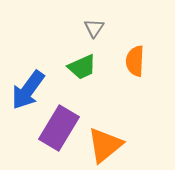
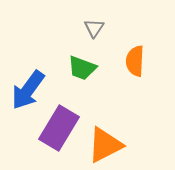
green trapezoid: moved 1 px down; rotated 44 degrees clockwise
orange triangle: rotated 12 degrees clockwise
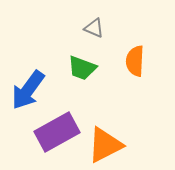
gray triangle: rotated 40 degrees counterclockwise
purple rectangle: moved 2 px left, 4 px down; rotated 30 degrees clockwise
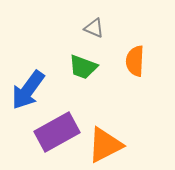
green trapezoid: moved 1 px right, 1 px up
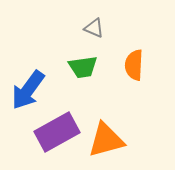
orange semicircle: moved 1 px left, 4 px down
green trapezoid: rotated 28 degrees counterclockwise
orange triangle: moved 1 px right, 5 px up; rotated 12 degrees clockwise
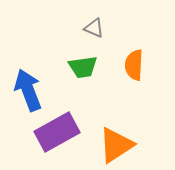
blue arrow: rotated 123 degrees clockwise
orange triangle: moved 10 px right, 5 px down; rotated 18 degrees counterclockwise
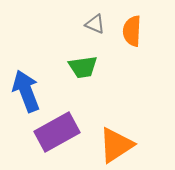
gray triangle: moved 1 px right, 4 px up
orange semicircle: moved 2 px left, 34 px up
blue arrow: moved 2 px left, 1 px down
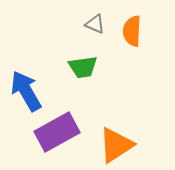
blue arrow: rotated 9 degrees counterclockwise
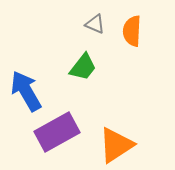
green trapezoid: rotated 44 degrees counterclockwise
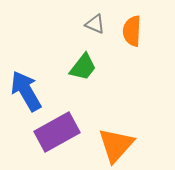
orange triangle: rotated 15 degrees counterclockwise
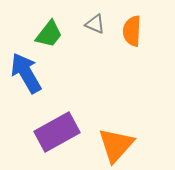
green trapezoid: moved 34 px left, 33 px up
blue arrow: moved 18 px up
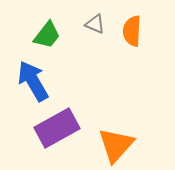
green trapezoid: moved 2 px left, 1 px down
blue arrow: moved 7 px right, 8 px down
purple rectangle: moved 4 px up
